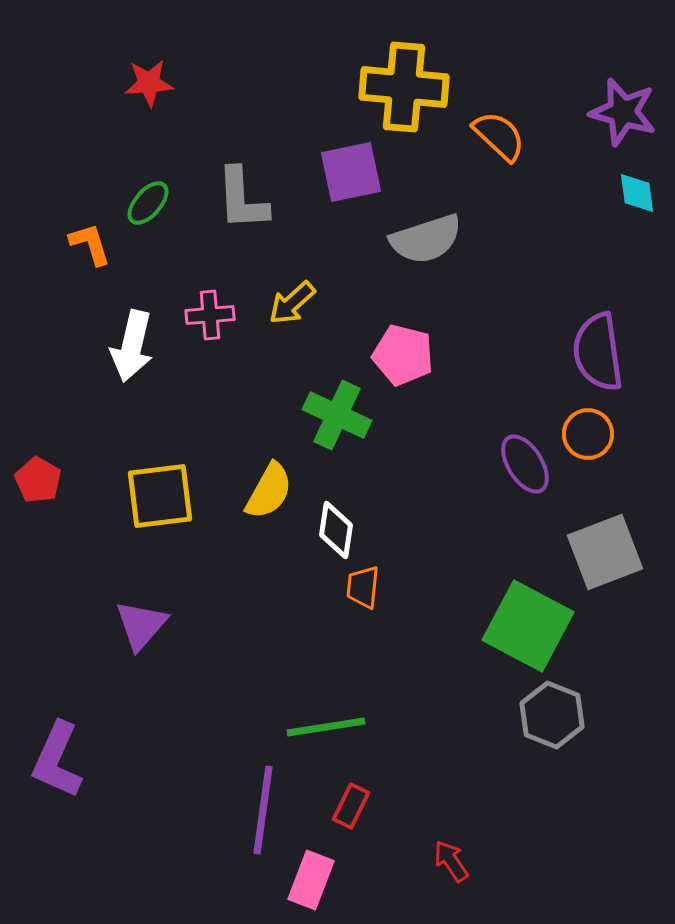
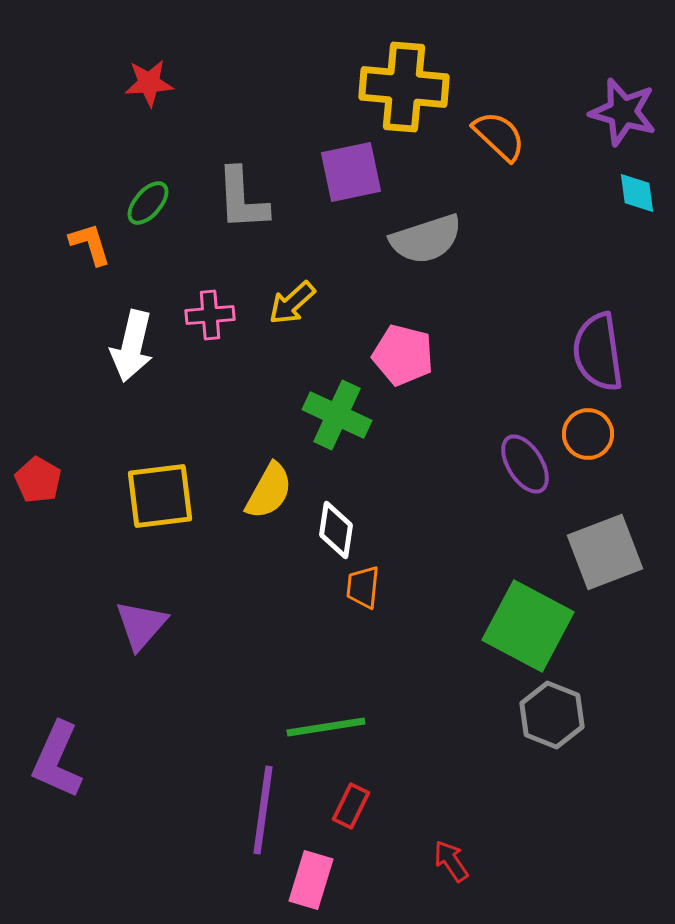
pink rectangle: rotated 4 degrees counterclockwise
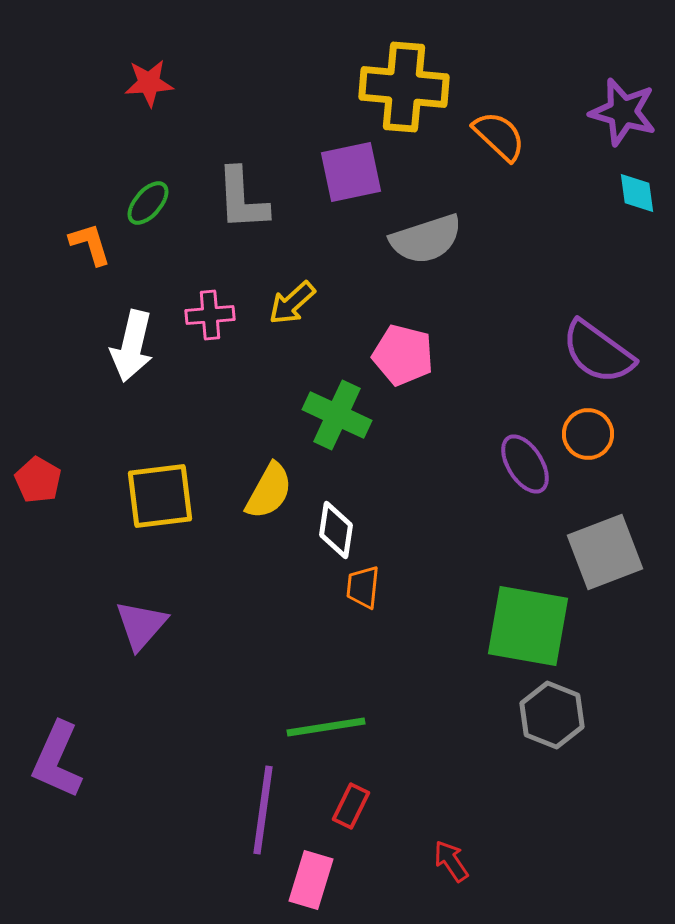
purple semicircle: rotated 46 degrees counterclockwise
green square: rotated 18 degrees counterclockwise
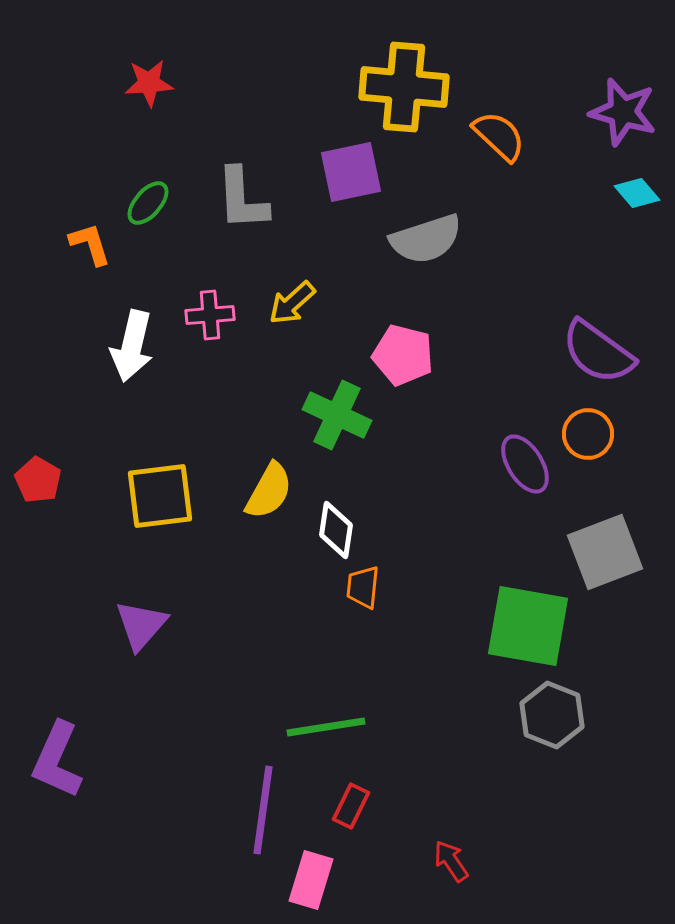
cyan diamond: rotated 33 degrees counterclockwise
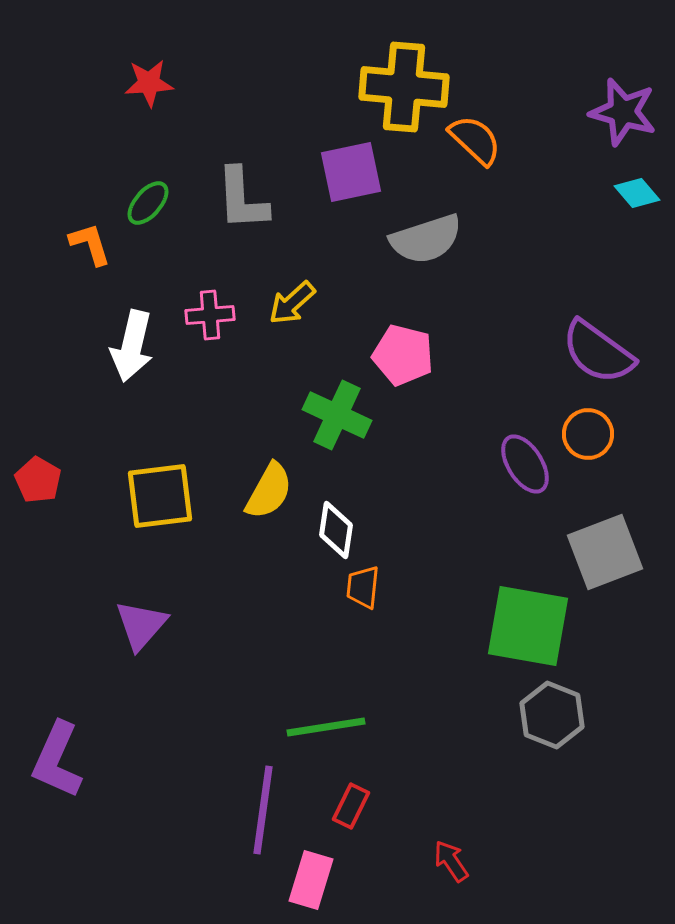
orange semicircle: moved 24 px left, 4 px down
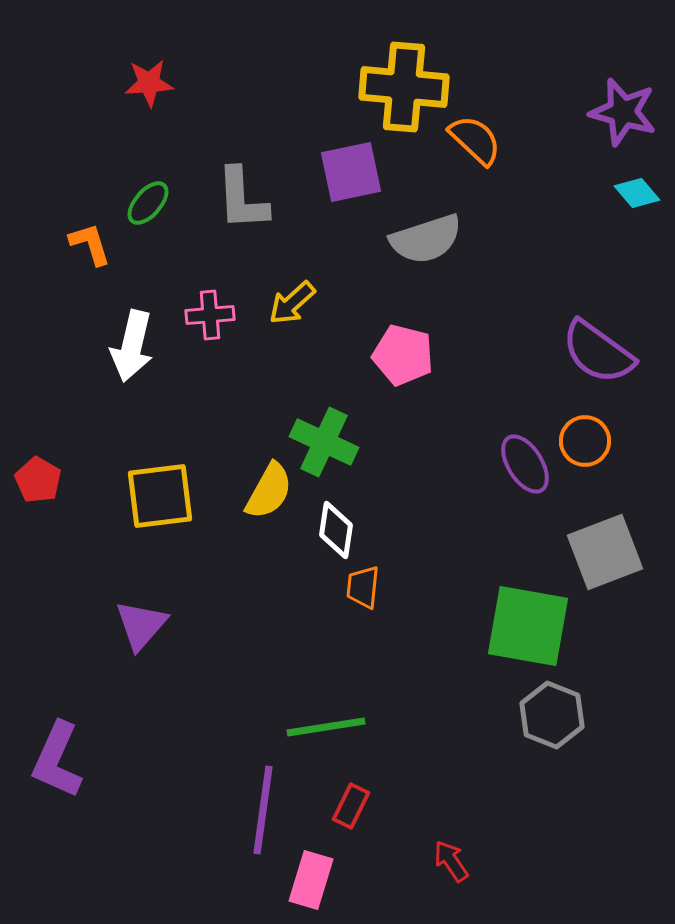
green cross: moved 13 px left, 27 px down
orange circle: moved 3 px left, 7 px down
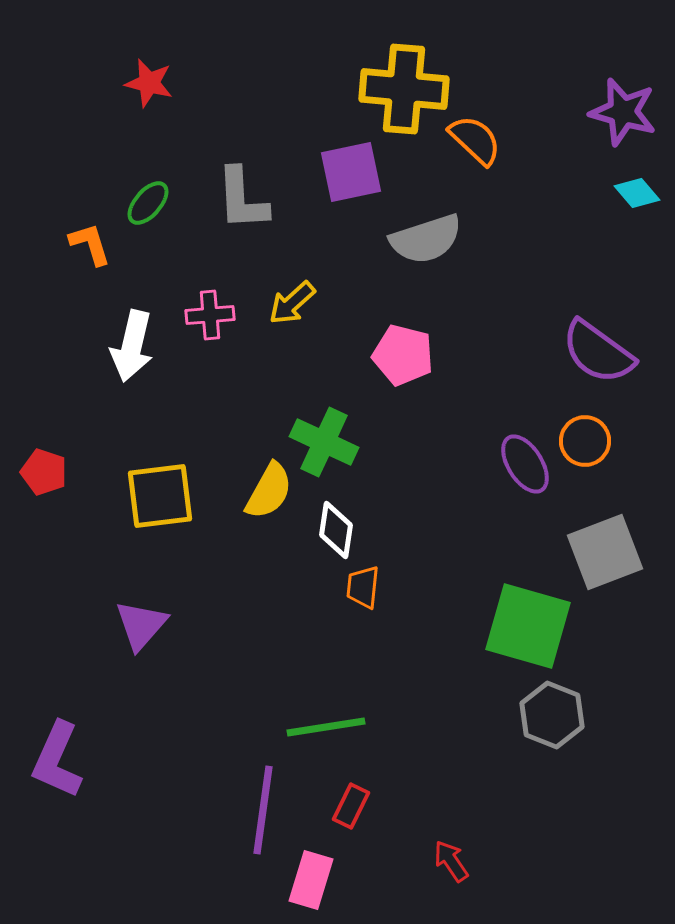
red star: rotated 18 degrees clockwise
yellow cross: moved 2 px down
red pentagon: moved 6 px right, 8 px up; rotated 12 degrees counterclockwise
green square: rotated 6 degrees clockwise
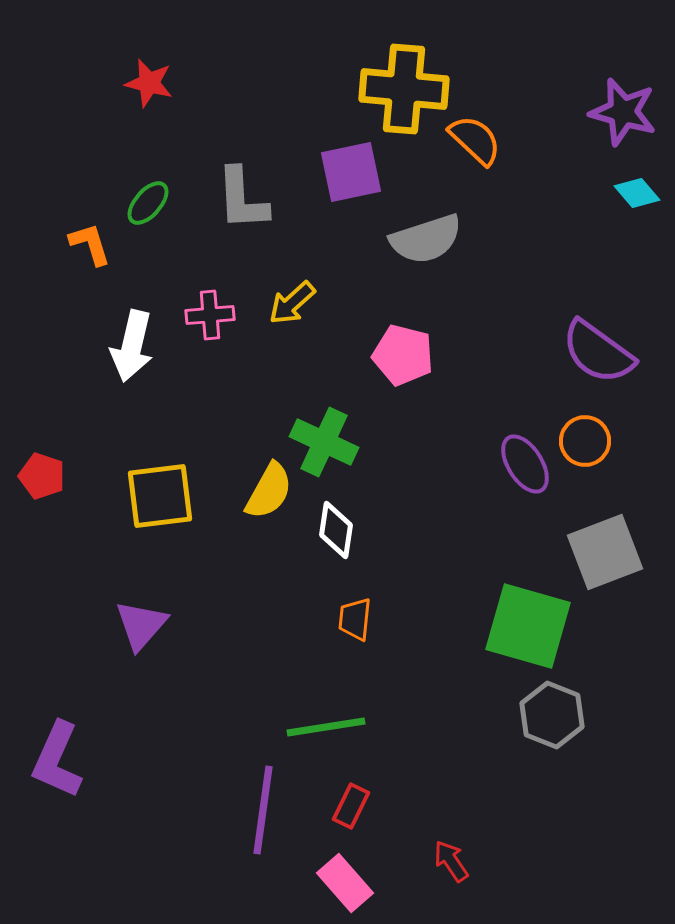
red pentagon: moved 2 px left, 4 px down
orange trapezoid: moved 8 px left, 32 px down
pink rectangle: moved 34 px right, 3 px down; rotated 58 degrees counterclockwise
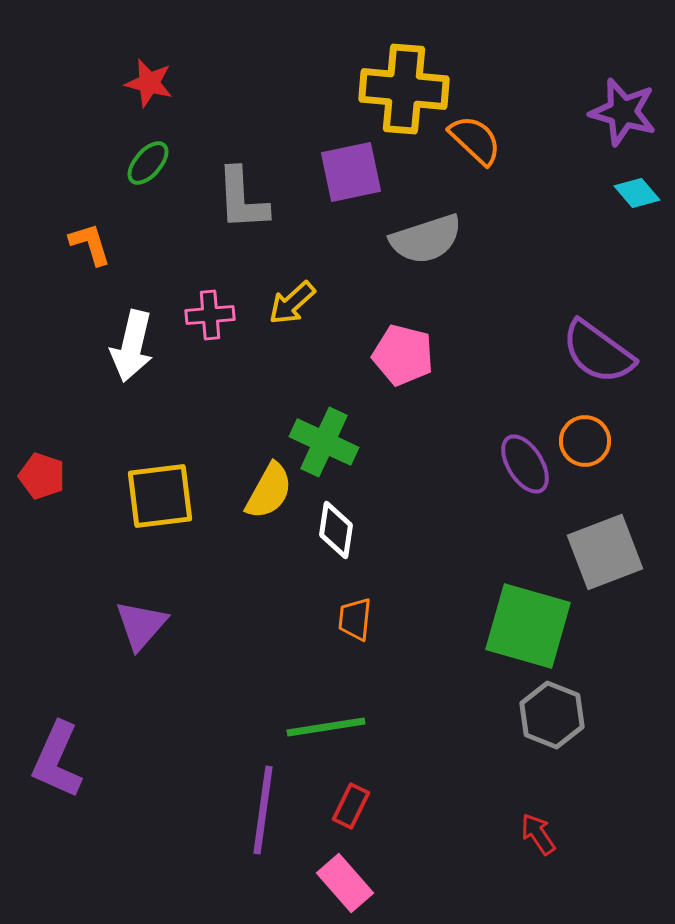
green ellipse: moved 40 px up
red arrow: moved 87 px right, 27 px up
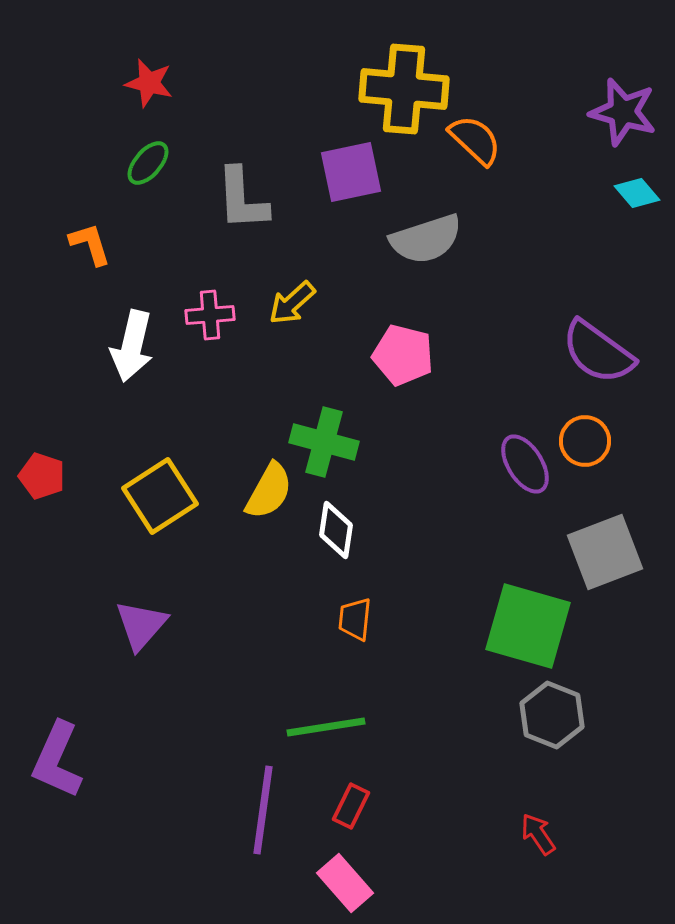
green cross: rotated 10 degrees counterclockwise
yellow square: rotated 26 degrees counterclockwise
